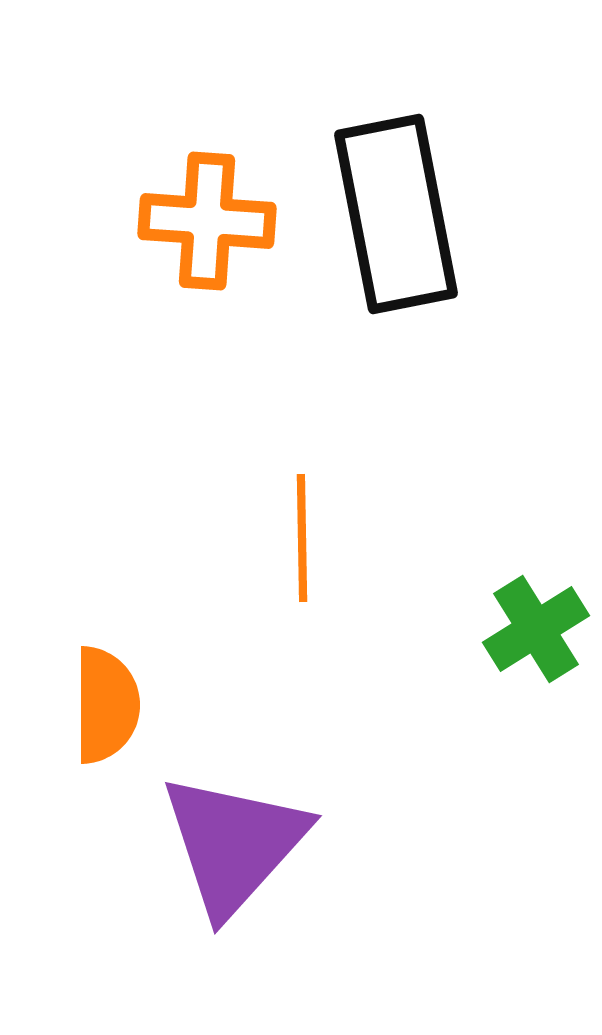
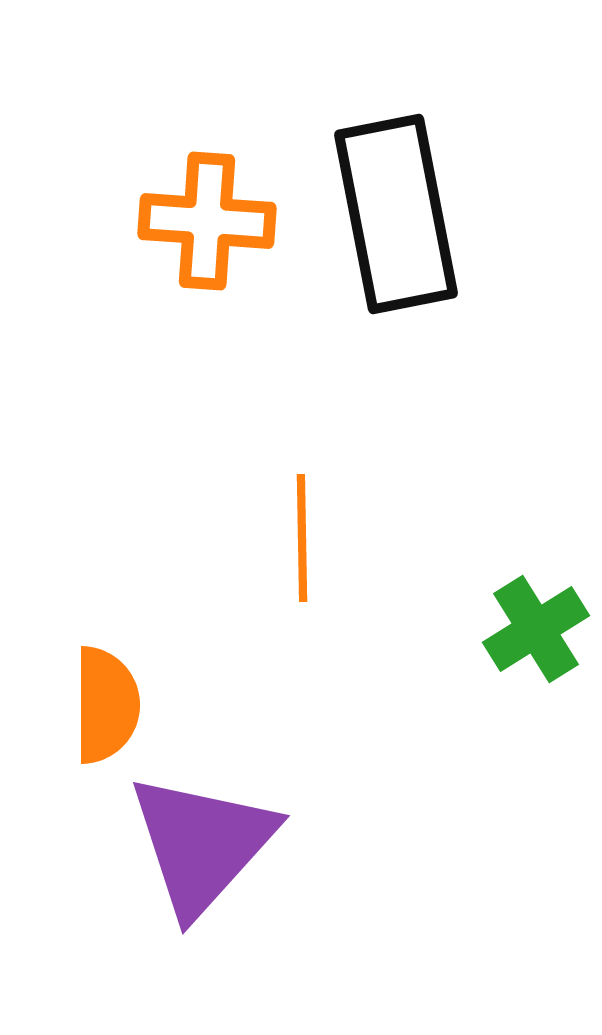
purple triangle: moved 32 px left
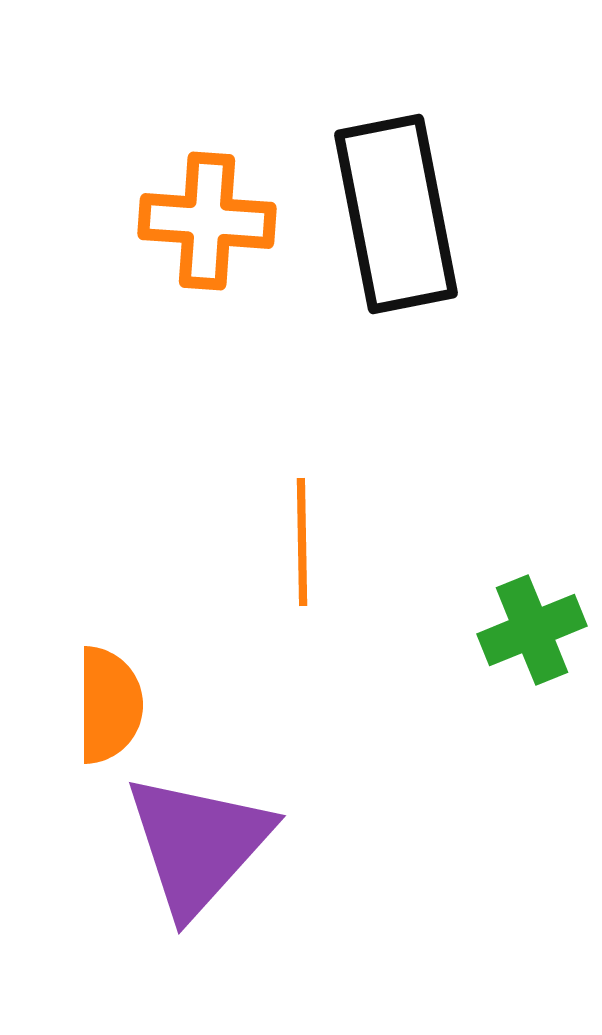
orange line: moved 4 px down
green cross: moved 4 px left, 1 px down; rotated 10 degrees clockwise
orange semicircle: moved 3 px right
purple triangle: moved 4 px left
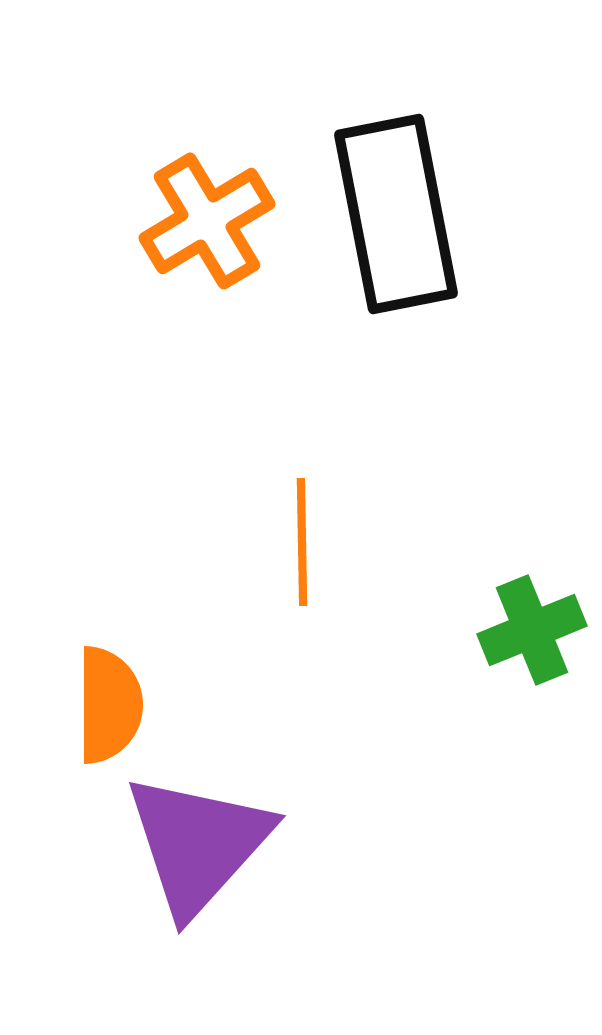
orange cross: rotated 35 degrees counterclockwise
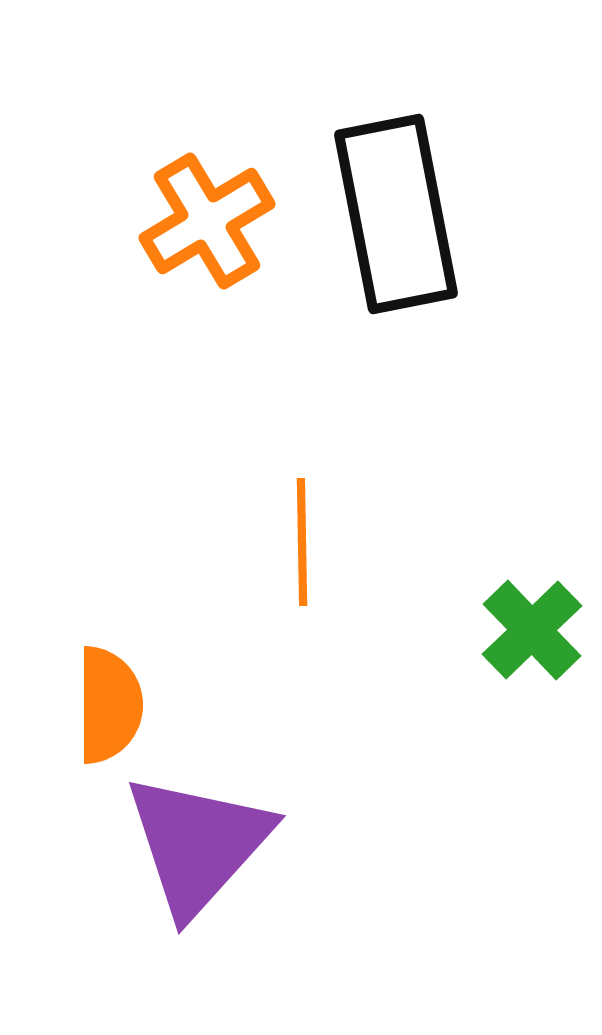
green cross: rotated 22 degrees counterclockwise
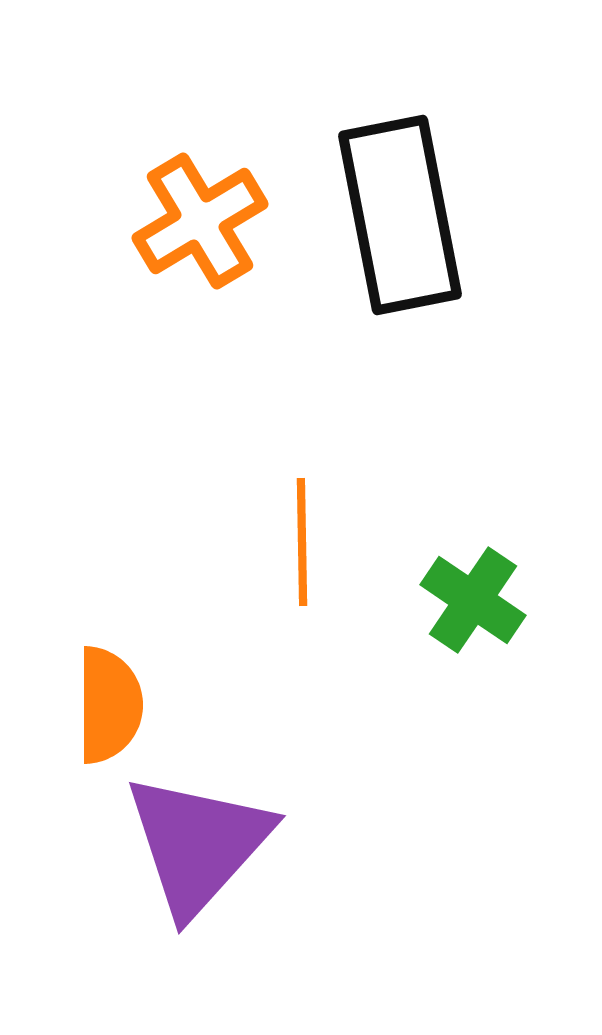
black rectangle: moved 4 px right, 1 px down
orange cross: moved 7 px left
green cross: moved 59 px left, 30 px up; rotated 12 degrees counterclockwise
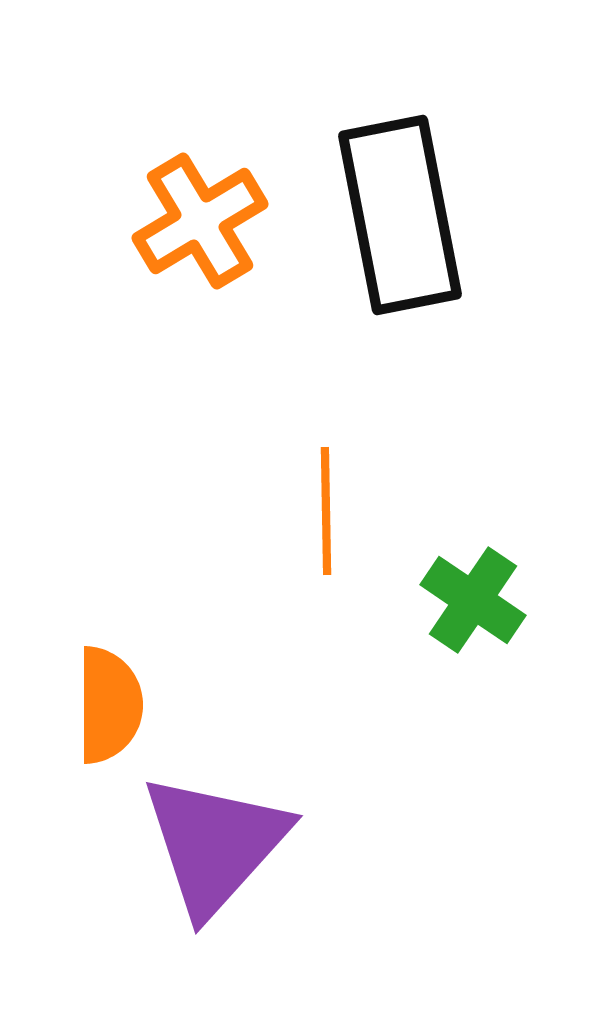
orange line: moved 24 px right, 31 px up
purple triangle: moved 17 px right
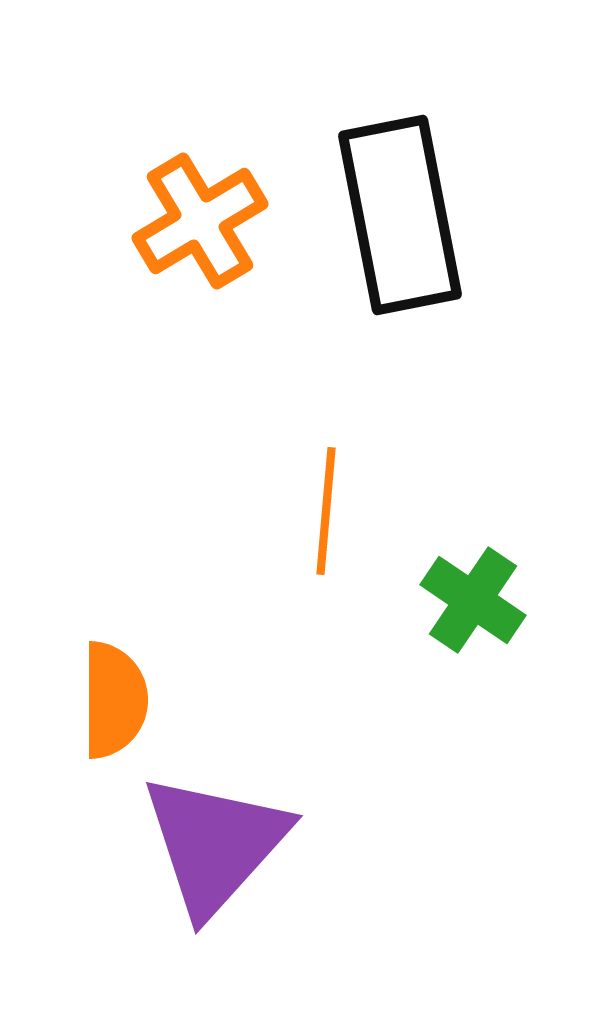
orange line: rotated 6 degrees clockwise
orange semicircle: moved 5 px right, 5 px up
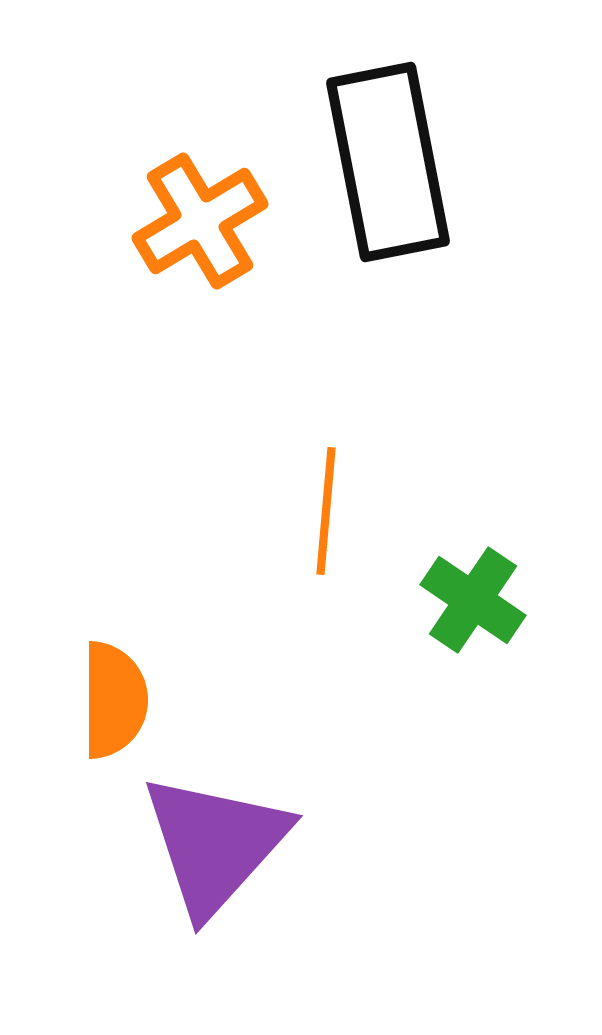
black rectangle: moved 12 px left, 53 px up
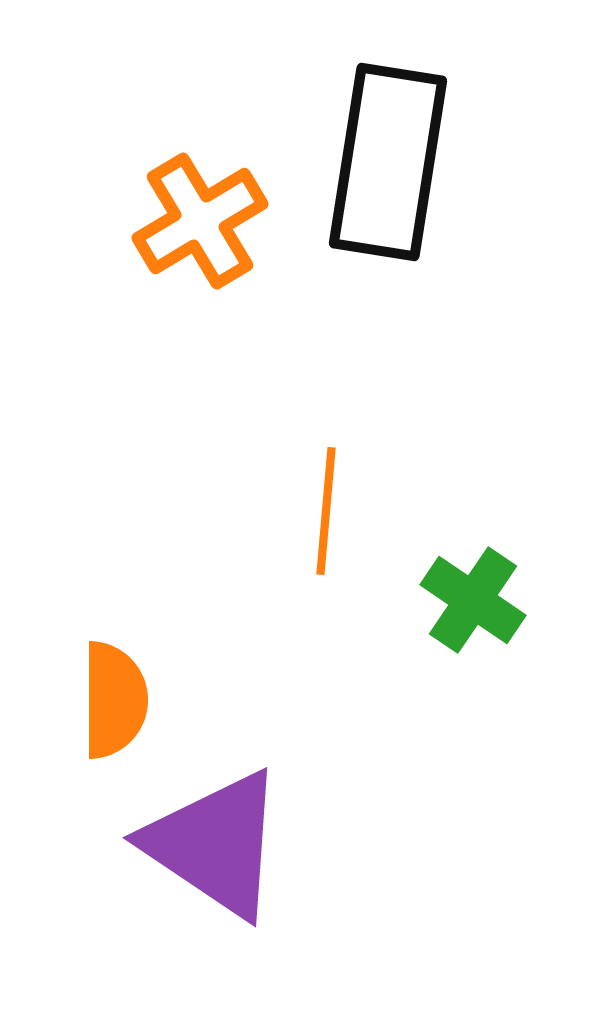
black rectangle: rotated 20 degrees clockwise
purple triangle: rotated 38 degrees counterclockwise
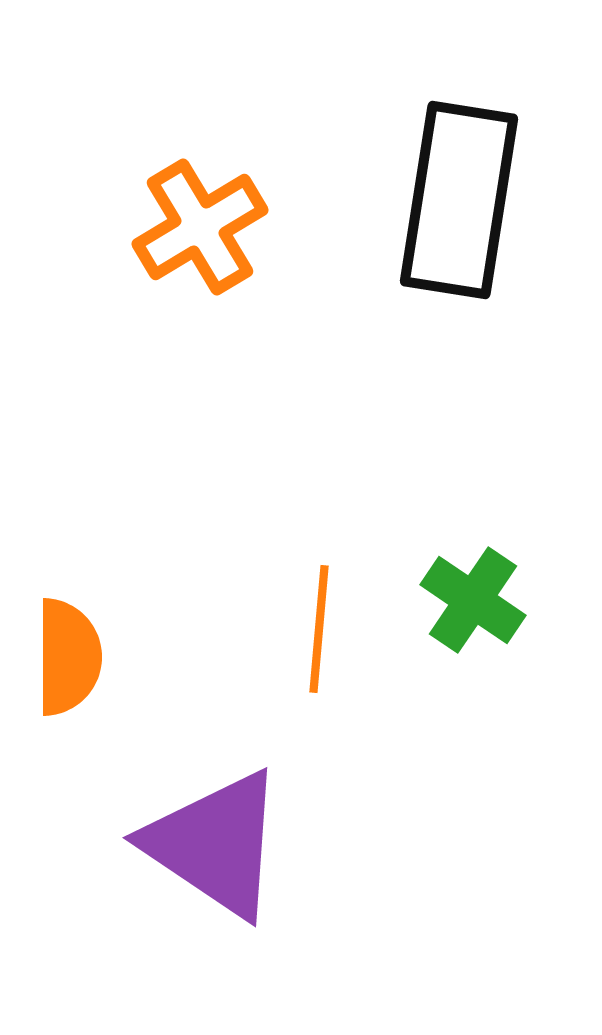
black rectangle: moved 71 px right, 38 px down
orange cross: moved 6 px down
orange line: moved 7 px left, 118 px down
orange semicircle: moved 46 px left, 43 px up
